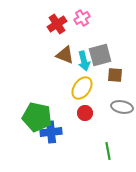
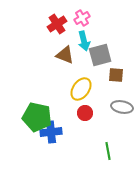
cyan arrow: moved 20 px up
brown square: moved 1 px right
yellow ellipse: moved 1 px left, 1 px down
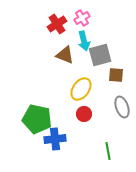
gray ellipse: rotated 60 degrees clockwise
red circle: moved 1 px left, 1 px down
green pentagon: moved 2 px down
blue cross: moved 4 px right, 7 px down
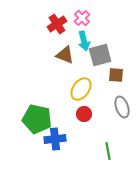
pink cross: rotated 14 degrees counterclockwise
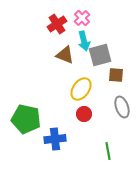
green pentagon: moved 11 px left
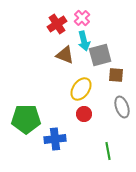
green pentagon: rotated 12 degrees counterclockwise
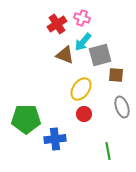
pink cross: rotated 28 degrees counterclockwise
cyan arrow: moved 1 px left, 1 px down; rotated 54 degrees clockwise
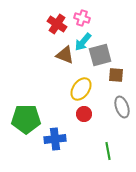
red cross: rotated 24 degrees counterclockwise
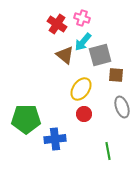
brown triangle: rotated 18 degrees clockwise
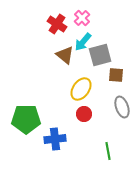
pink cross: rotated 28 degrees clockwise
